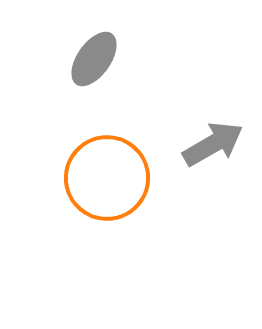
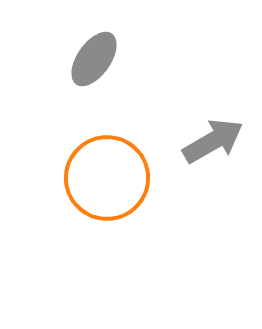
gray arrow: moved 3 px up
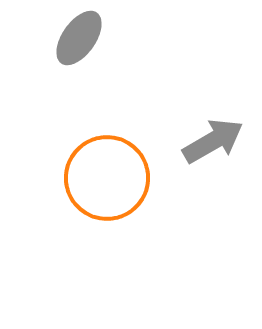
gray ellipse: moved 15 px left, 21 px up
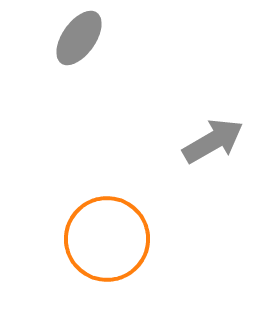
orange circle: moved 61 px down
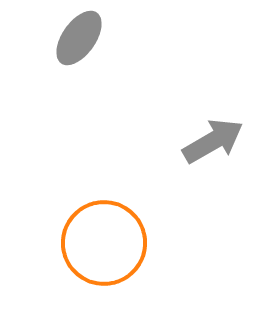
orange circle: moved 3 px left, 4 px down
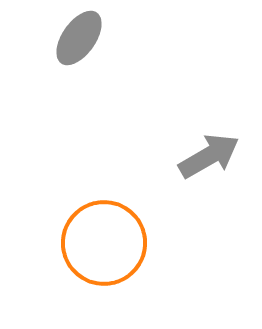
gray arrow: moved 4 px left, 15 px down
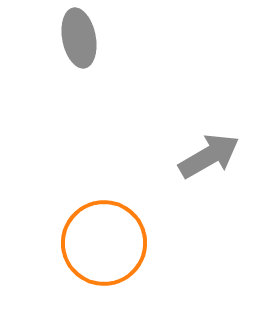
gray ellipse: rotated 46 degrees counterclockwise
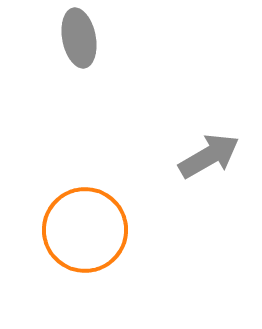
orange circle: moved 19 px left, 13 px up
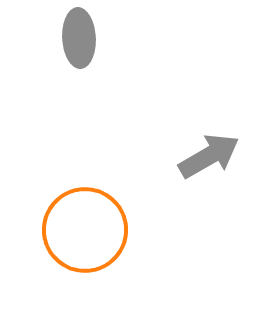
gray ellipse: rotated 8 degrees clockwise
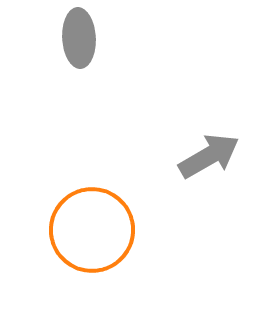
orange circle: moved 7 px right
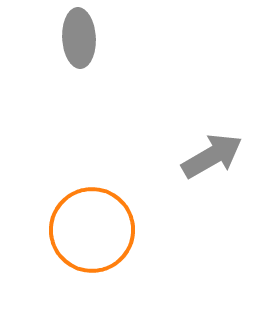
gray arrow: moved 3 px right
